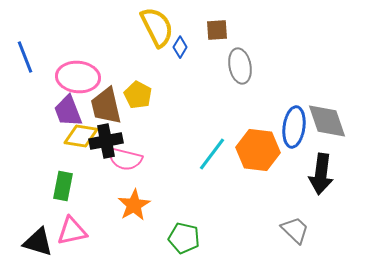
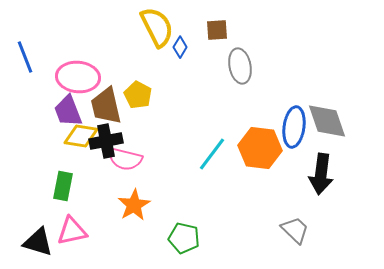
orange hexagon: moved 2 px right, 2 px up
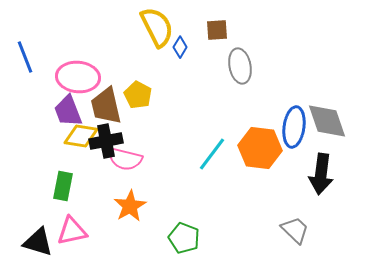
orange star: moved 4 px left, 1 px down
green pentagon: rotated 8 degrees clockwise
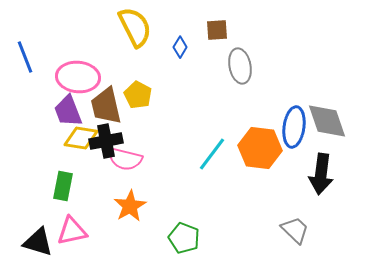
yellow semicircle: moved 22 px left
yellow diamond: moved 2 px down
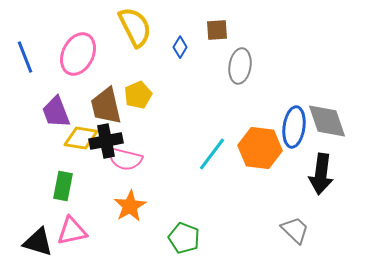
gray ellipse: rotated 20 degrees clockwise
pink ellipse: moved 23 px up; rotated 69 degrees counterclockwise
yellow pentagon: rotated 20 degrees clockwise
purple trapezoid: moved 12 px left, 1 px down
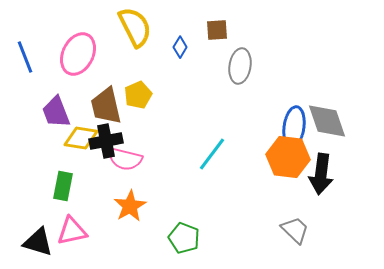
orange hexagon: moved 28 px right, 9 px down
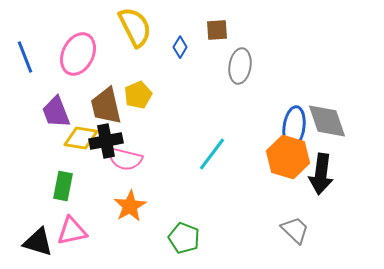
orange hexagon: rotated 9 degrees clockwise
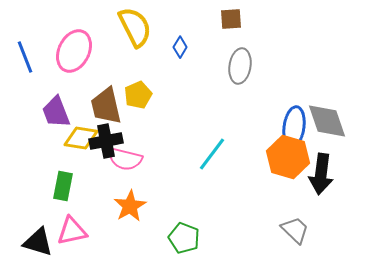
brown square: moved 14 px right, 11 px up
pink ellipse: moved 4 px left, 3 px up
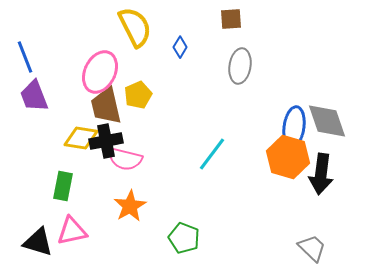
pink ellipse: moved 26 px right, 21 px down
purple trapezoid: moved 22 px left, 16 px up
gray trapezoid: moved 17 px right, 18 px down
